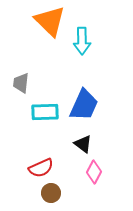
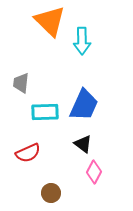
red semicircle: moved 13 px left, 15 px up
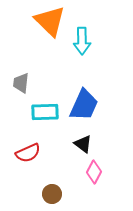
brown circle: moved 1 px right, 1 px down
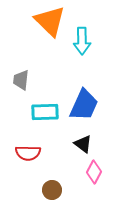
gray trapezoid: moved 3 px up
red semicircle: rotated 25 degrees clockwise
brown circle: moved 4 px up
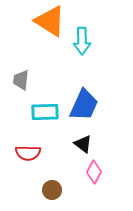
orange triangle: rotated 12 degrees counterclockwise
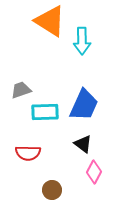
gray trapezoid: moved 10 px down; rotated 65 degrees clockwise
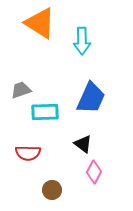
orange triangle: moved 10 px left, 2 px down
blue trapezoid: moved 7 px right, 7 px up
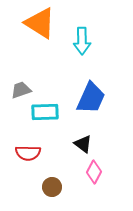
brown circle: moved 3 px up
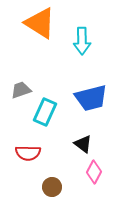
blue trapezoid: rotated 52 degrees clockwise
cyan rectangle: rotated 64 degrees counterclockwise
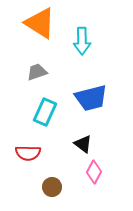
gray trapezoid: moved 16 px right, 18 px up
